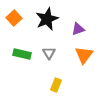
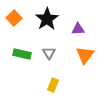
black star: rotated 10 degrees counterclockwise
purple triangle: rotated 16 degrees clockwise
orange triangle: moved 1 px right
yellow rectangle: moved 3 px left
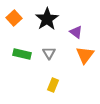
purple triangle: moved 2 px left, 3 px down; rotated 40 degrees clockwise
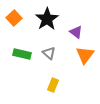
gray triangle: rotated 16 degrees counterclockwise
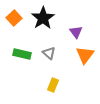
black star: moved 4 px left, 1 px up
purple triangle: rotated 16 degrees clockwise
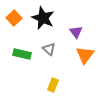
black star: rotated 15 degrees counterclockwise
gray triangle: moved 4 px up
